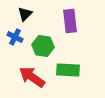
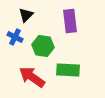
black triangle: moved 1 px right, 1 px down
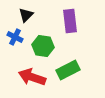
green rectangle: rotated 30 degrees counterclockwise
red arrow: rotated 16 degrees counterclockwise
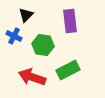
blue cross: moved 1 px left, 1 px up
green hexagon: moved 1 px up
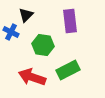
blue cross: moved 3 px left, 4 px up
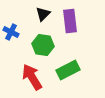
black triangle: moved 17 px right, 1 px up
red arrow: rotated 40 degrees clockwise
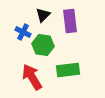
black triangle: moved 1 px down
blue cross: moved 12 px right
green rectangle: rotated 20 degrees clockwise
